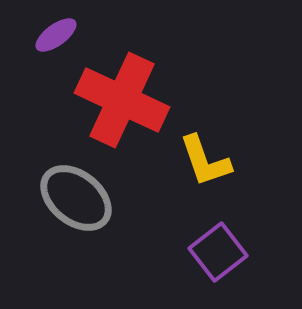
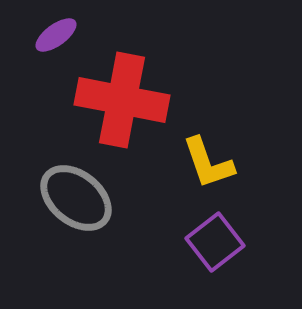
red cross: rotated 14 degrees counterclockwise
yellow L-shape: moved 3 px right, 2 px down
purple square: moved 3 px left, 10 px up
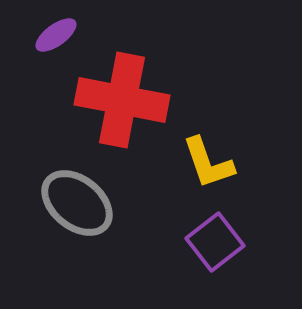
gray ellipse: moved 1 px right, 5 px down
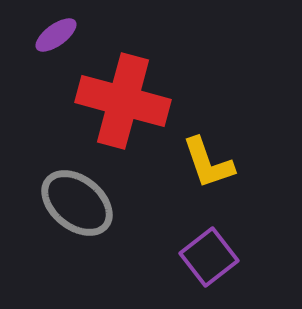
red cross: moved 1 px right, 1 px down; rotated 4 degrees clockwise
purple square: moved 6 px left, 15 px down
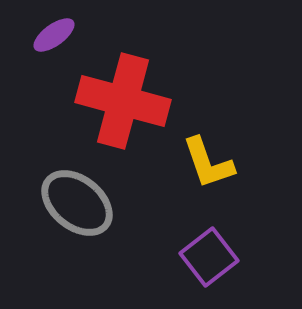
purple ellipse: moved 2 px left
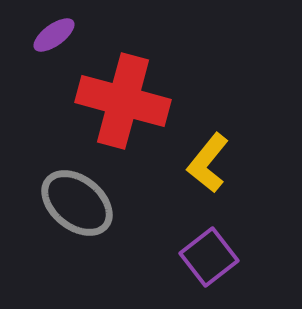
yellow L-shape: rotated 58 degrees clockwise
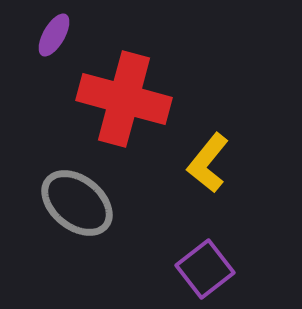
purple ellipse: rotated 24 degrees counterclockwise
red cross: moved 1 px right, 2 px up
purple square: moved 4 px left, 12 px down
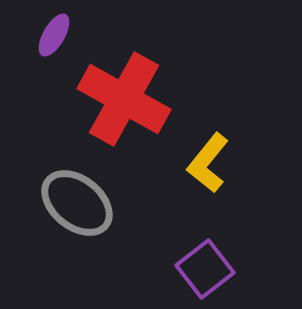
red cross: rotated 14 degrees clockwise
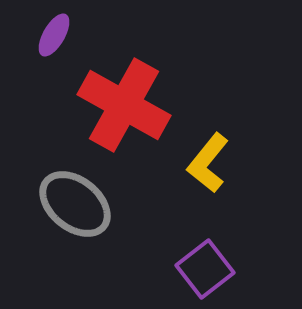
red cross: moved 6 px down
gray ellipse: moved 2 px left, 1 px down
